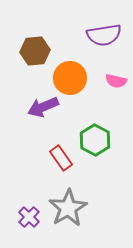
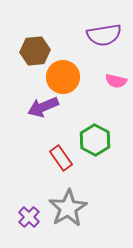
orange circle: moved 7 px left, 1 px up
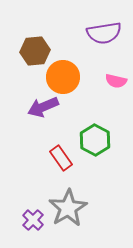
purple semicircle: moved 2 px up
purple cross: moved 4 px right, 3 px down
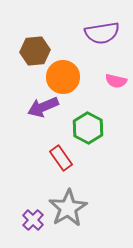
purple semicircle: moved 2 px left
green hexagon: moved 7 px left, 12 px up
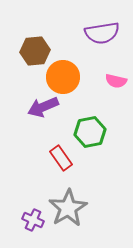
green hexagon: moved 2 px right, 4 px down; rotated 20 degrees clockwise
purple cross: rotated 20 degrees counterclockwise
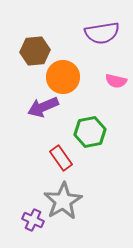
gray star: moved 5 px left, 7 px up
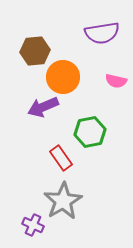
purple cross: moved 5 px down
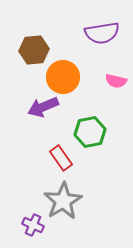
brown hexagon: moved 1 px left, 1 px up
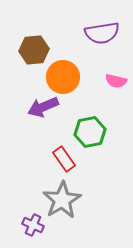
red rectangle: moved 3 px right, 1 px down
gray star: moved 1 px left, 1 px up
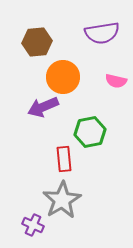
brown hexagon: moved 3 px right, 8 px up
red rectangle: rotated 30 degrees clockwise
